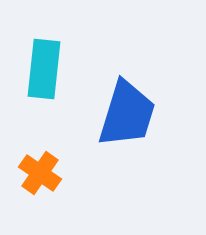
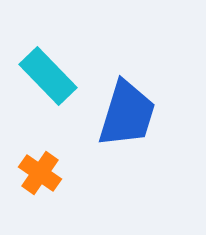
cyan rectangle: moved 4 px right, 7 px down; rotated 50 degrees counterclockwise
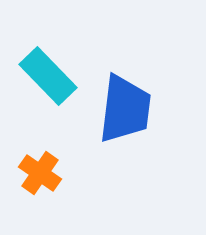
blue trapezoid: moved 2 px left, 5 px up; rotated 10 degrees counterclockwise
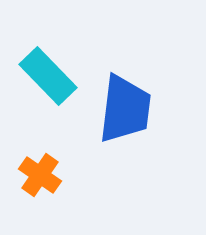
orange cross: moved 2 px down
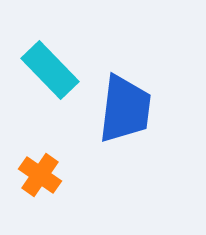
cyan rectangle: moved 2 px right, 6 px up
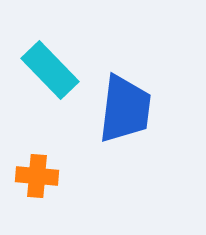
orange cross: moved 3 px left, 1 px down; rotated 30 degrees counterclockwise
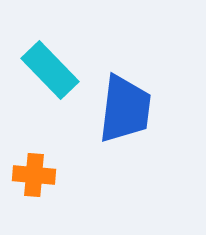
orange cross: moved 3 px left, 1 px up
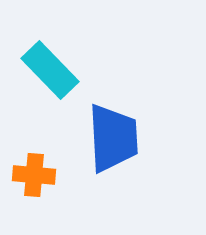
blue trapezoid: moved 12 px left, 29 px down; rotated 10 degrees counterclockwise
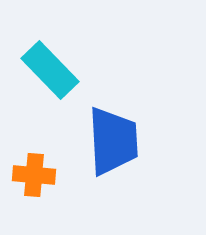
blue trapezoid: moved 3 px down
